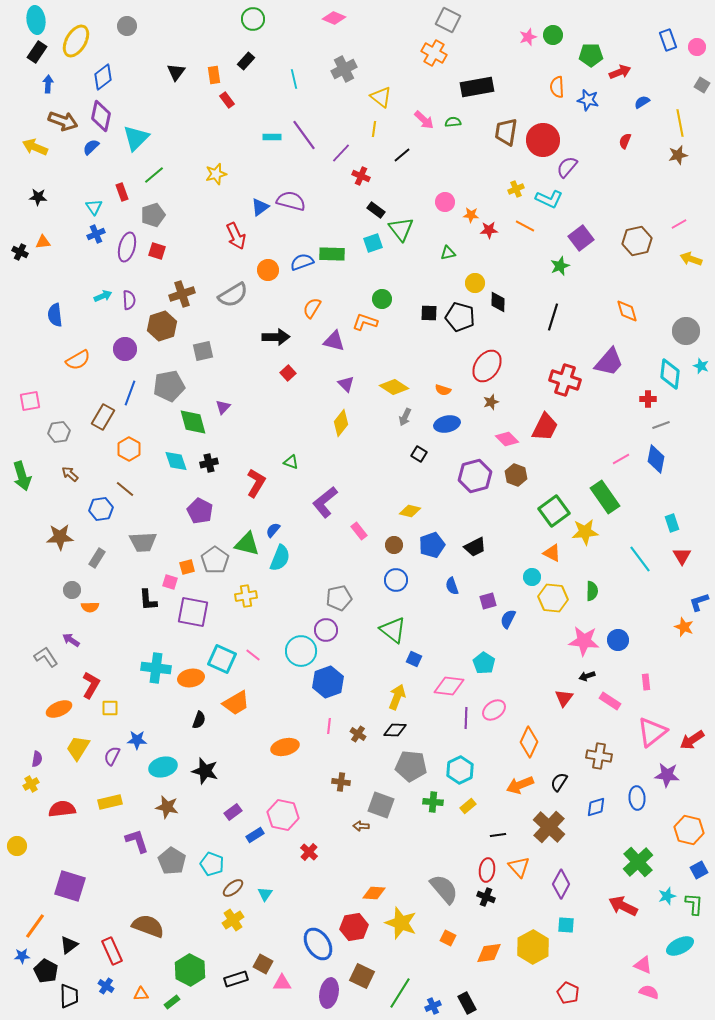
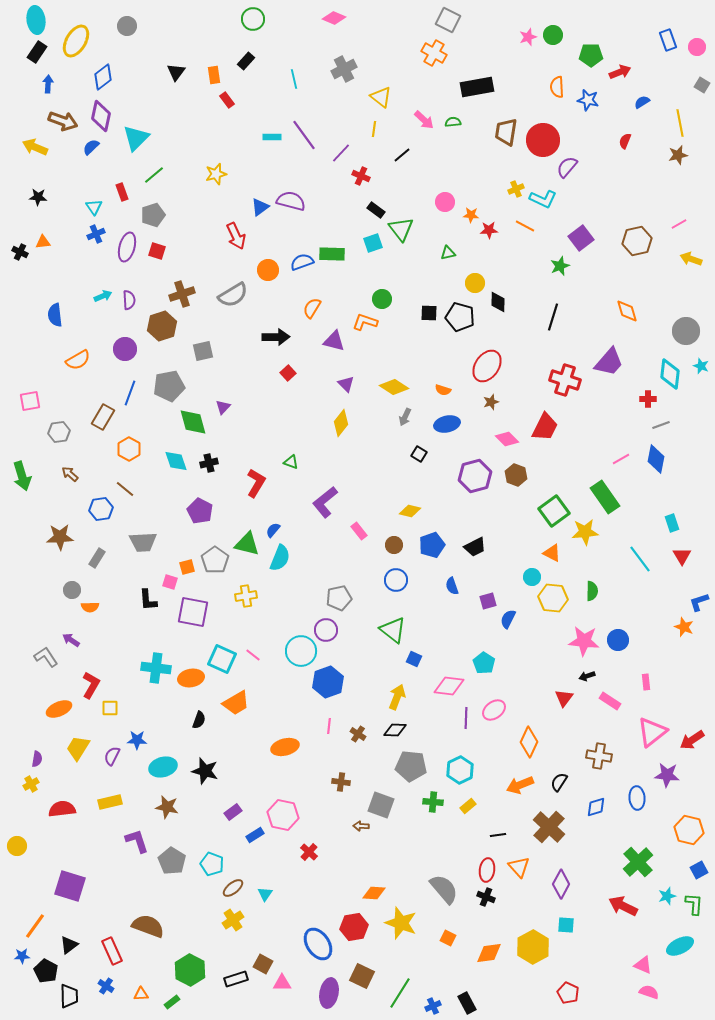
cyan L-shape at (549, 199): moved 6 px left
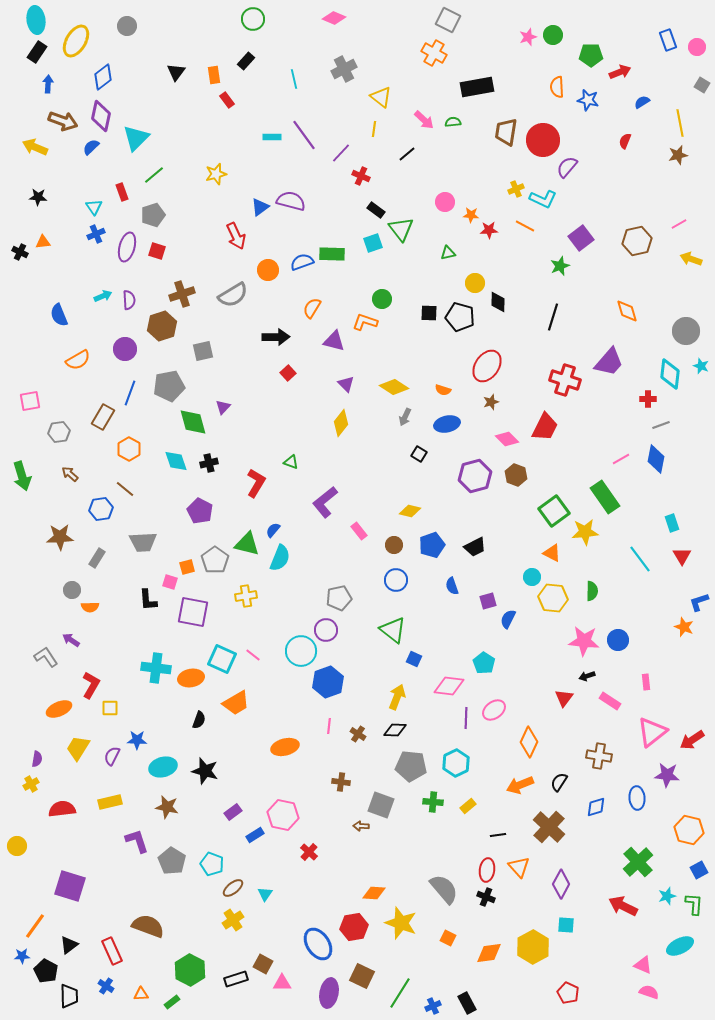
black line at (402, 155): moved 5 px right, 1 px up
blue semicircle at (55, 315): moved 4 px right; rotated 15 degrees counterclockwise
cyan hexagon at (460, 770): moved 4 px left, 7 px up
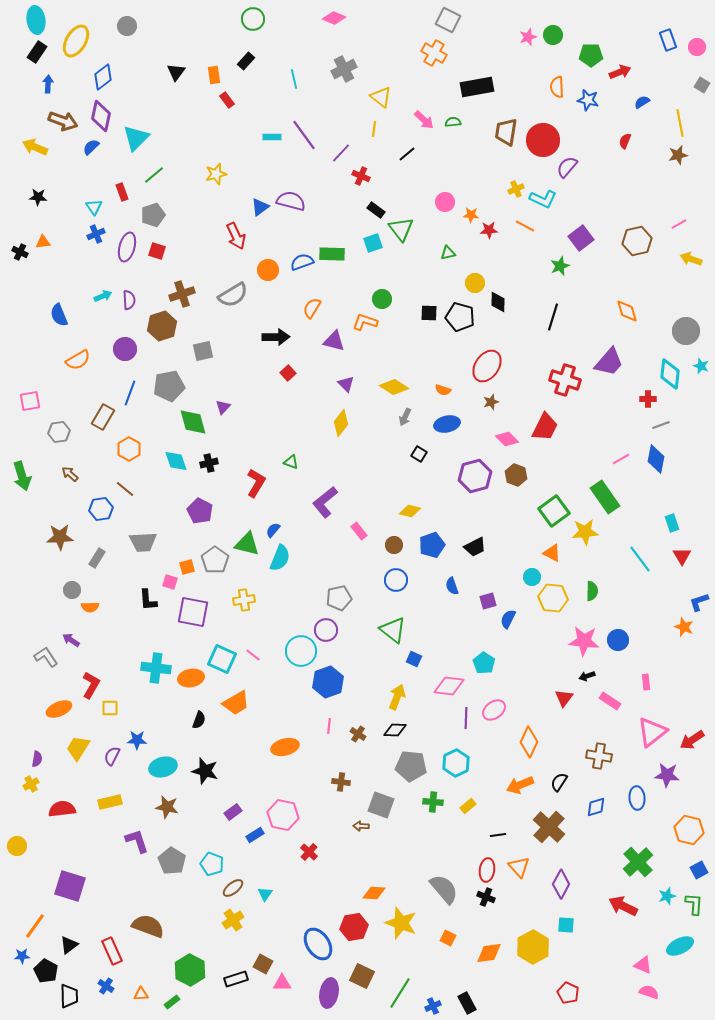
yellow cross at (246, 596): moved 2 px left, 4 px down
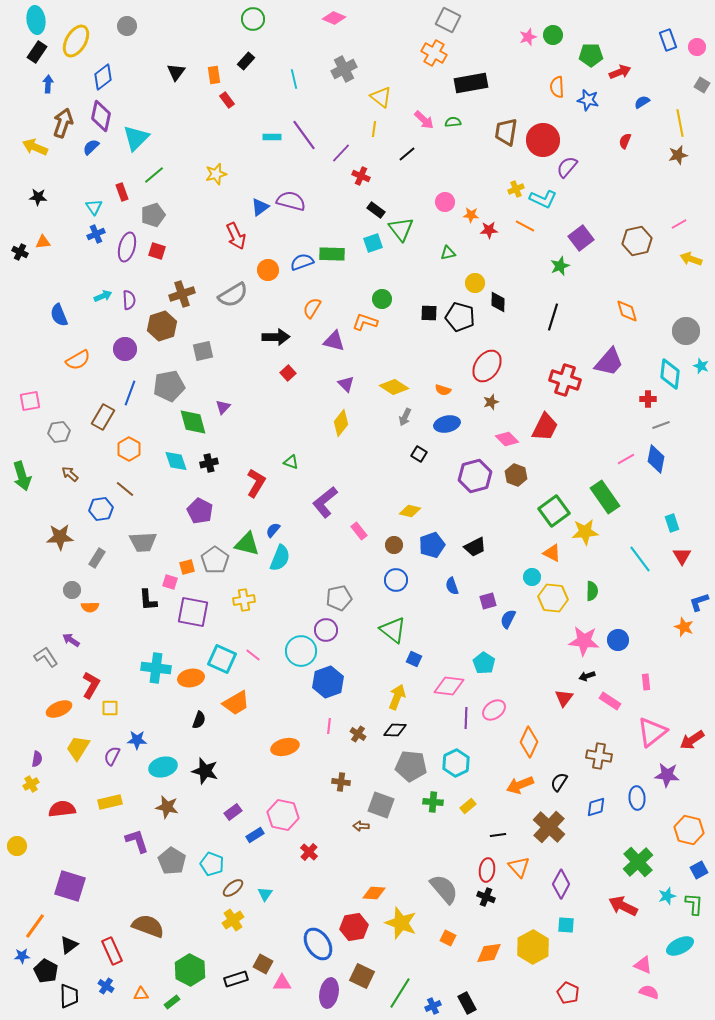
black rectangle at (477, 87): moved 6 px left, 4 px up
brown arrow at (63, 121): moved 2 px down; rotated 92 degrees counterclockwise
pink line at (621, 459): moved 5 px right
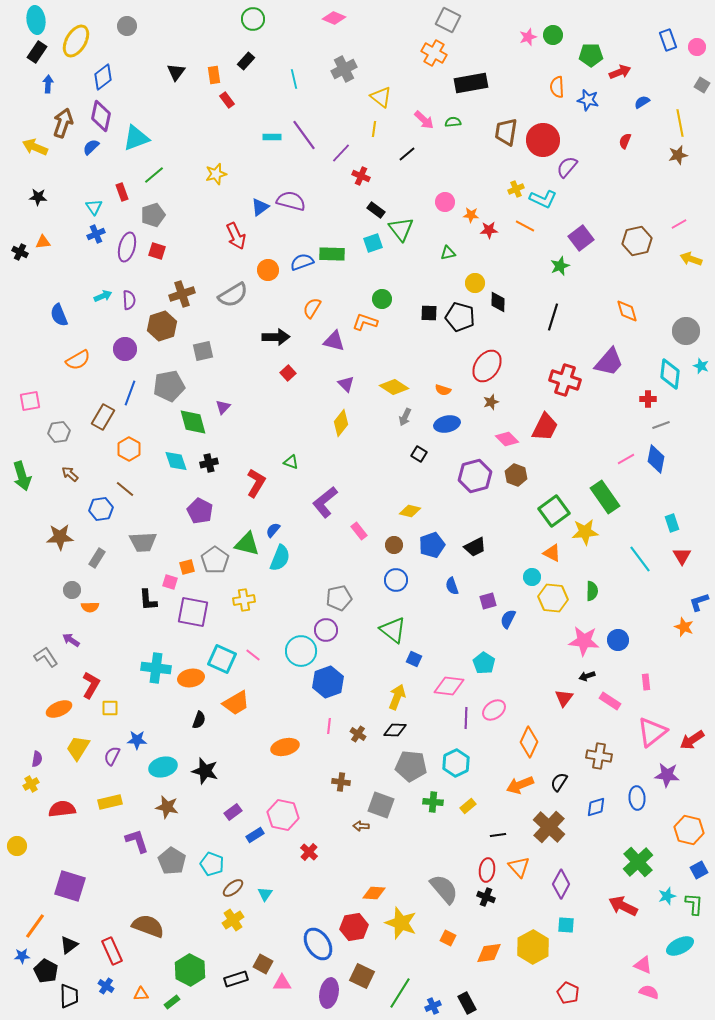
cyan triangle at (136, 138): rotated 24 degrees clockwise
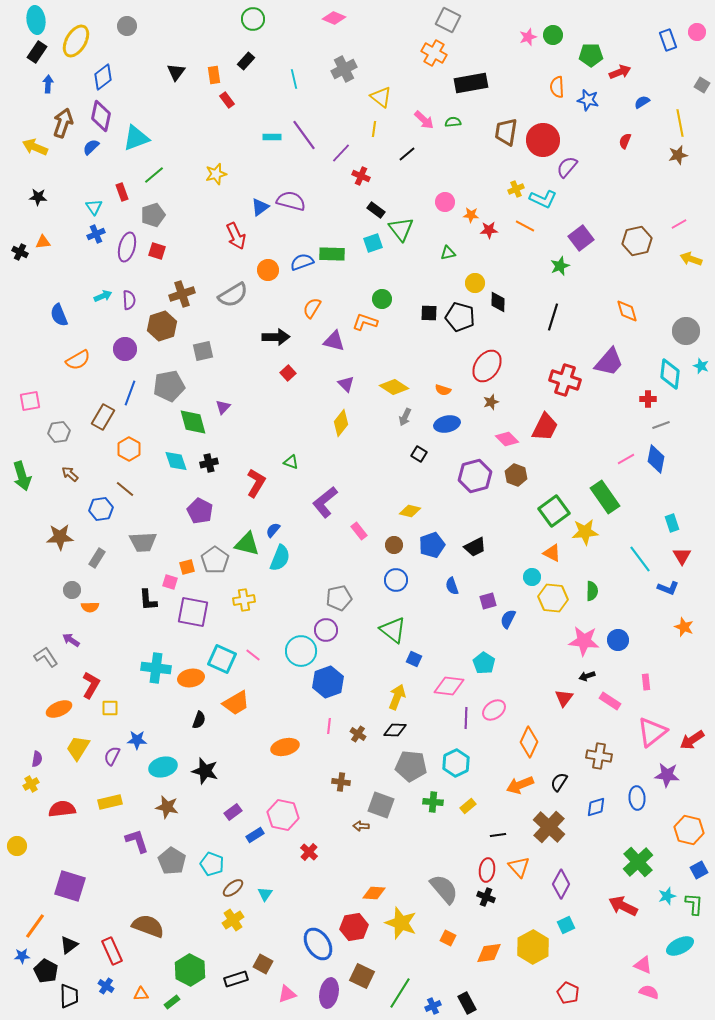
pink circle at (697, 47): moved 15 px up
blue L-shape at (699, 602): moved 31 px left, 14 px up; rotated 140 degrees counterclockwise
cyan square at (566, 925): rotated 30 degrees counterclockwise
pink triangle at (282, 983): moved 5 px right, 11 px down; rotated 18 degrees counterclockwise
